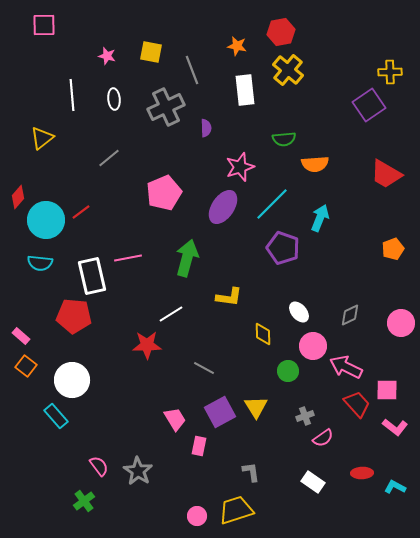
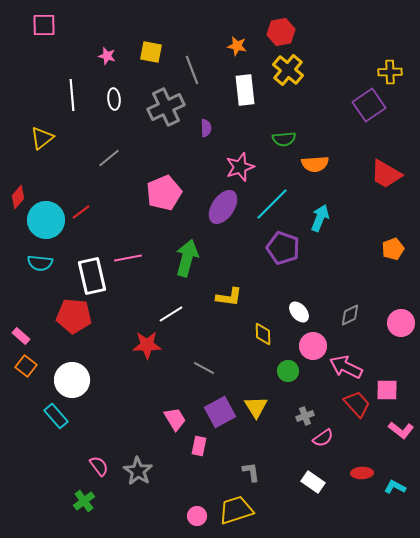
pink L-shape at (395, 427): moved 6 px right, 3 px down
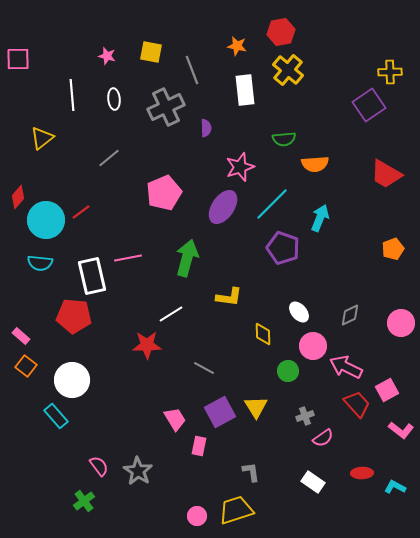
pink square at (44, 25): moved 26 px left, 34 px down
pink square at (387, 390): rotated 30 degrees counterclockwise
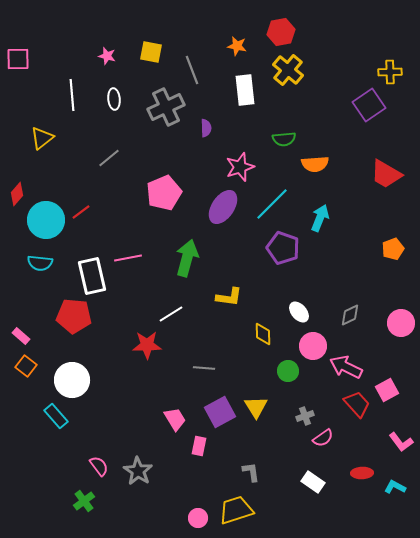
red diamond at (18, 197): moved 1 px left, 3 px up
gray line at (204, 368): rotated 25 degrees counterclockwise
pink L-shape at (401, 430): moved 12 px down; rotated 15 degrees clockwise
pink circle at (197, 516): moved 1 px right, 2 px down
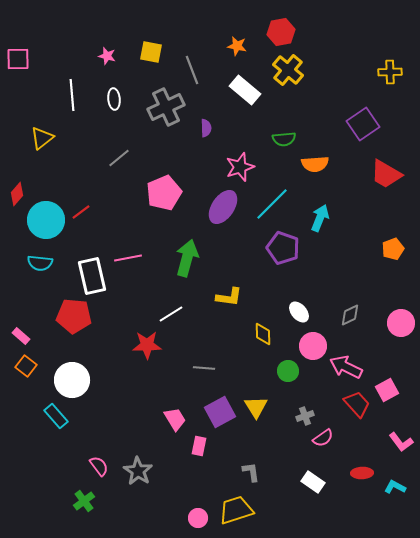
white rectangle at (245, 90): rotated 44 degrees counterclockwise
purple square at (369, 105): moved 6 px left, 19 px down
gray line at (109, 158): moved 10 px right
